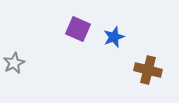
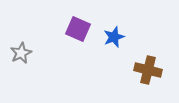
gray star: moved 7 px right, 10 px up
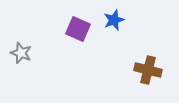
blue star: moved 17 px up
gray star: rotated 25 degrees counterclockwise
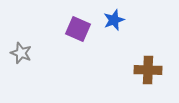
brown cross: rotated 12 degrees counterclockwise
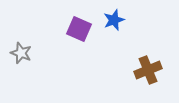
purple square: moved 1 px right
brown cross: rotated 24 degrees counterclockwise
